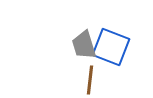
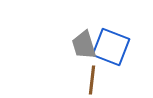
brown line: moved 2 px right
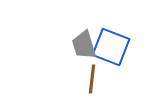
brown line: moved 1 px up
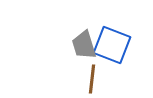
blue square: moved 1 px right, 2 px up
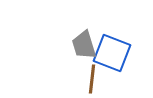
blue square: moved 8 px down
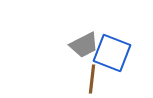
gray trapezoid: rotated 100 degrees counterclockwise
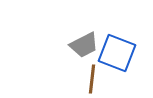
blue square: moved 5 px right
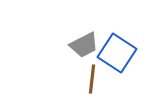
blue square: rotated 12 degrees clockwise
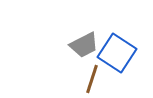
brown line: rotated 12 degrees clockwise
